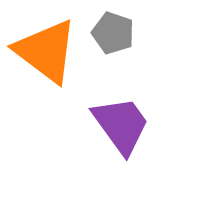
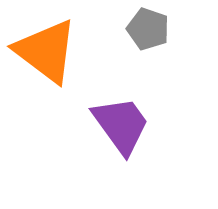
gray pentagon: moved 35 px right, 4 px up
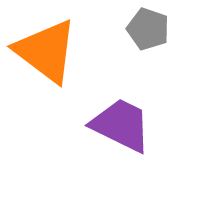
purple trapezoid: rotated 28 degrees counterclockwise
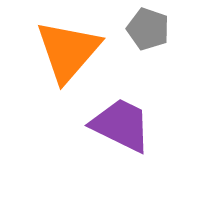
orange triangle: moved 22 px right; rotated 34 degrees clockwise
